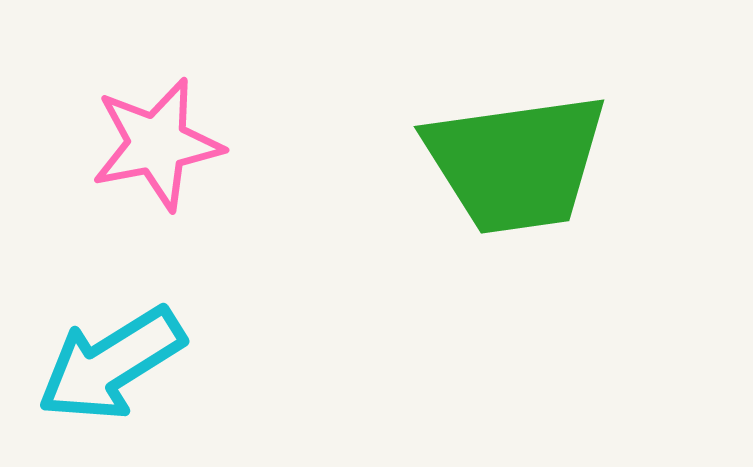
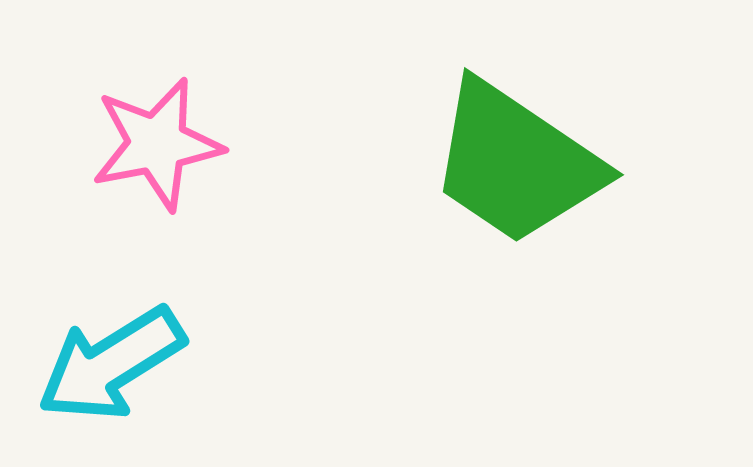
green trapezoid: rotated 42 degrees clockwise
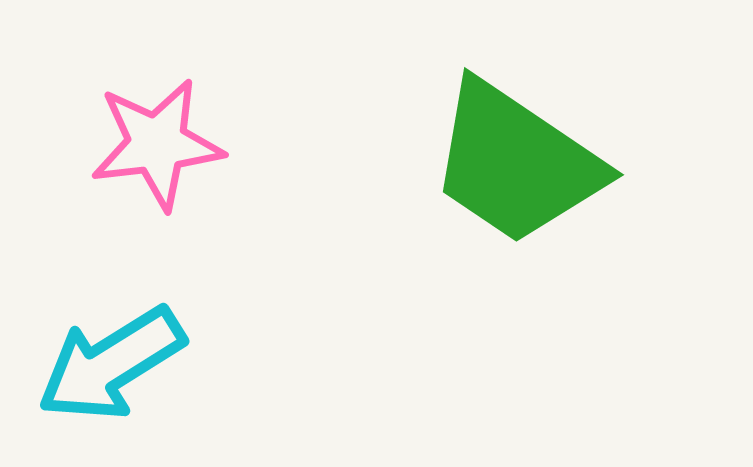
pink star: rotated 4 degrees clockwise
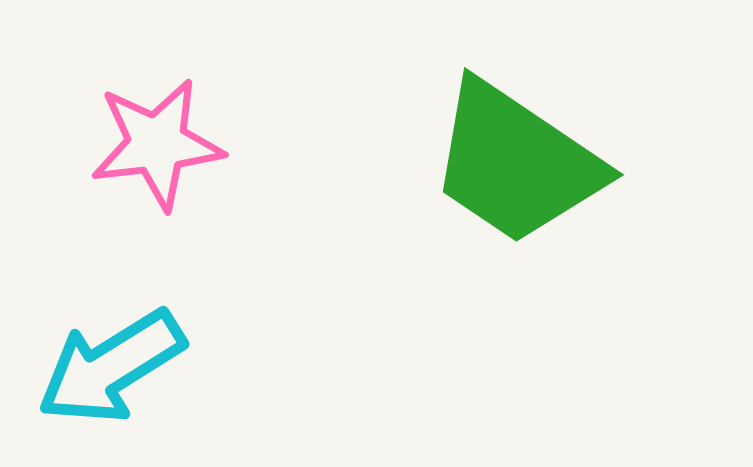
cyan arrow: moved 3 px down
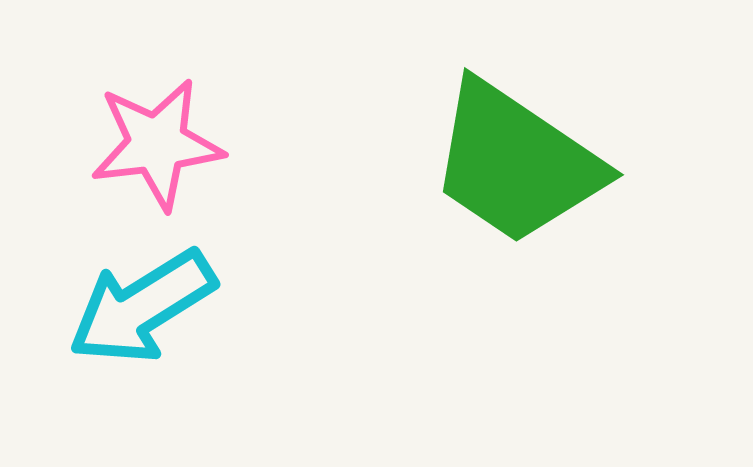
cyan arrow: moved 31 px right, 60 px up
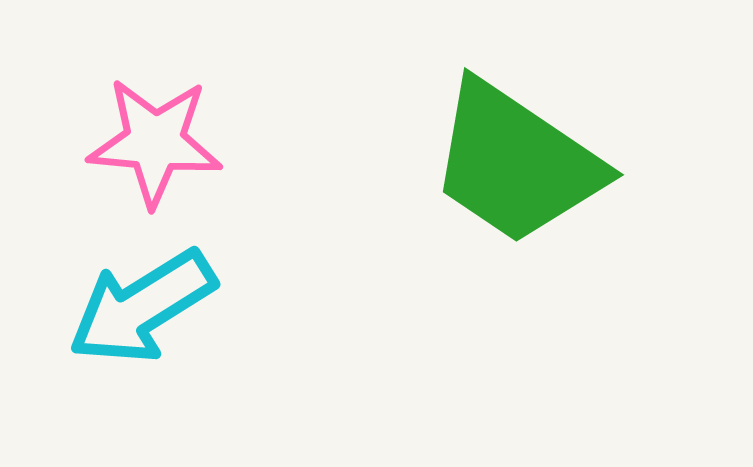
pink star: moved 2 px left, 2 px up; rotated 12 degrees clockwise
